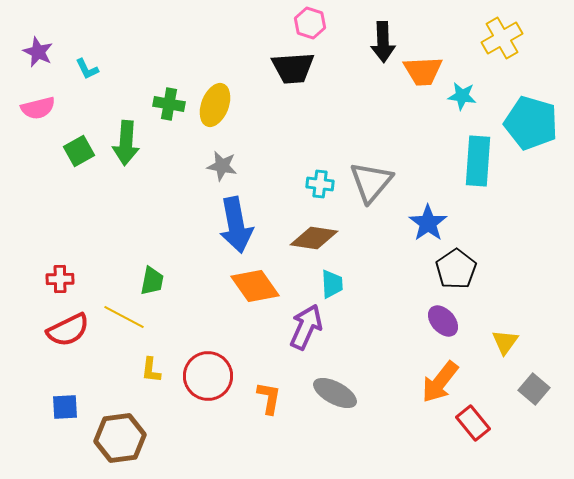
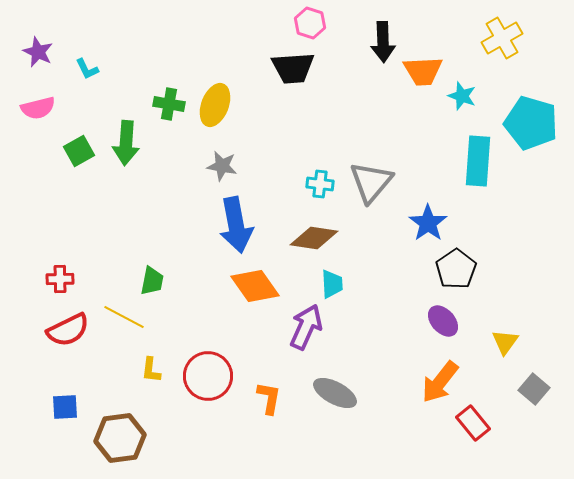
cyan star: rotated 12 degrees clockwise
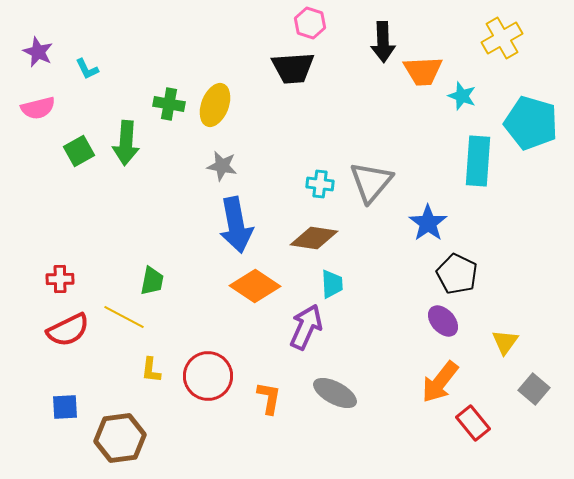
black pentagon: moved 1 px right, 5 px down; rotated 12 degrees counterclockwise
orange diamond: rotated 21 degrees counterclockwise
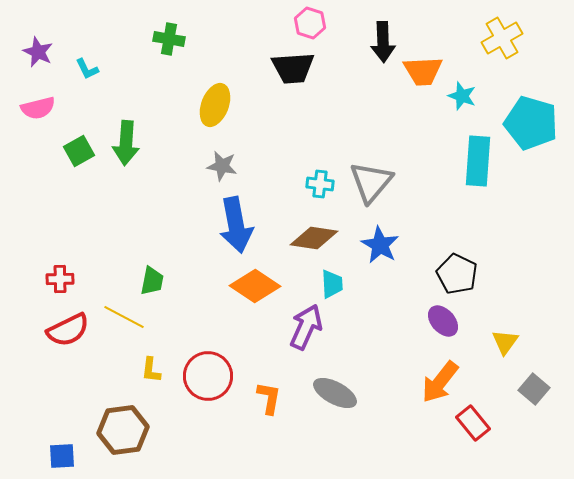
green cross: moved 65 px up
blue star: moved 48 px left, 22 px down; rotated 6 degrees counterclockwise
blue square: moved 3 px left, 49 px down
brown hexagon: moved 3 px right, 8 px up
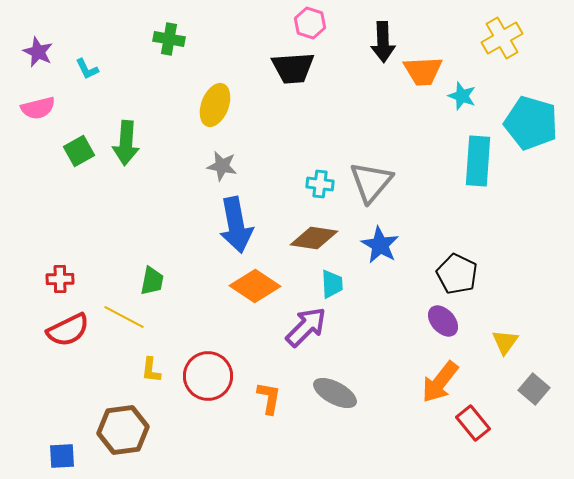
purple arrow: rotated 21 degrees clockwise
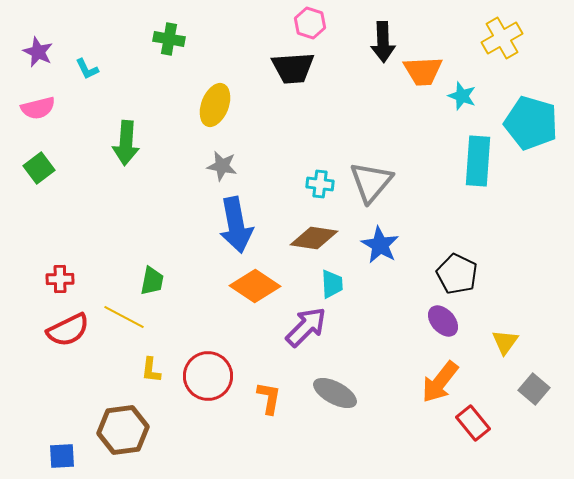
green square: moved 40 px left, 17 px down; rotated 8 degrees counterclockwise
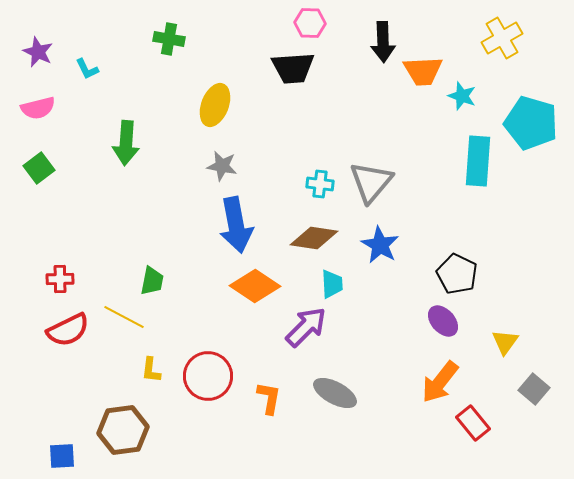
pink hexagon: rotated 16 degrees counterclockwise
